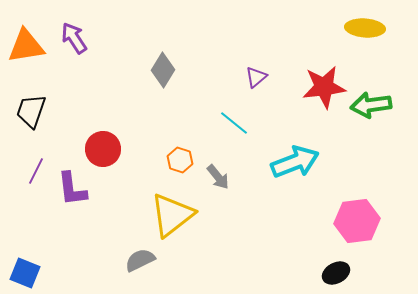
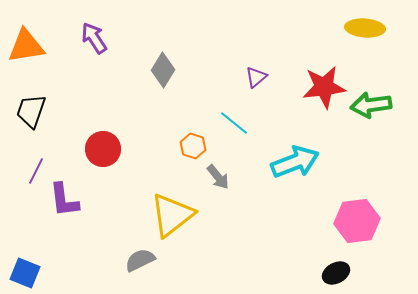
purple arrow: moved 20 px right
orange hexagon: moved 13 px right, 14 px up
purple L-shape: moved 8 px left, 11 px down
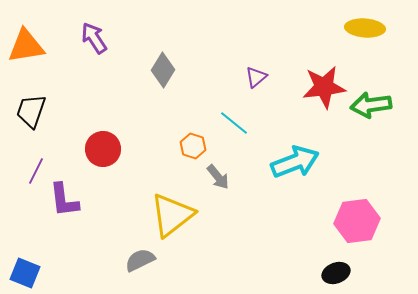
black ellipse: rotated 8 degrees clockwise
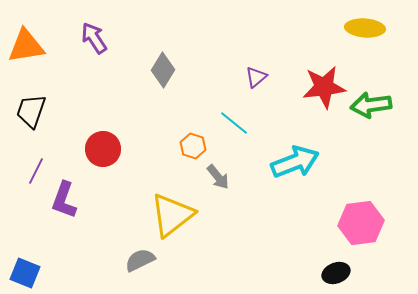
purple L-shape: rotated 27 degrees clockwise
pink hexagon: moved 4 px right, 2 px down
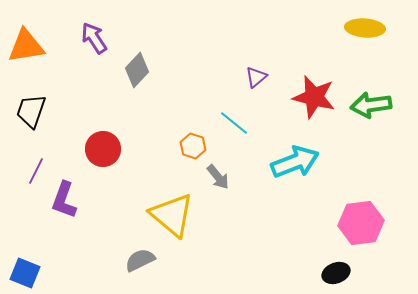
gray diamond: moved 26 px left; rotated 12 degrees clockwise
red star: moved 10 px left, 10 px down; rotated 21 degrees clockwise
yellow triangle: rotated 42 degrees counterclockwise
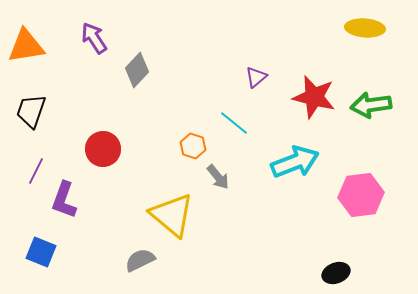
pink hexagon: moved 28 px up
blue square: moved 16 px right, 21 px up
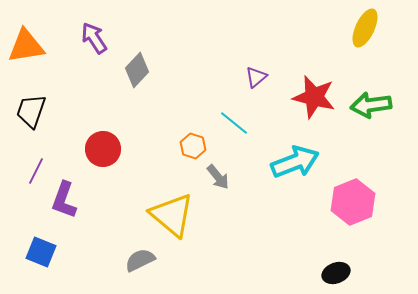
yellow ellipse: rotated 69 degrees counterclockwise
pink hexagon: moved 8 px left, 7 px down; rotated 15 degrees counterclockwise
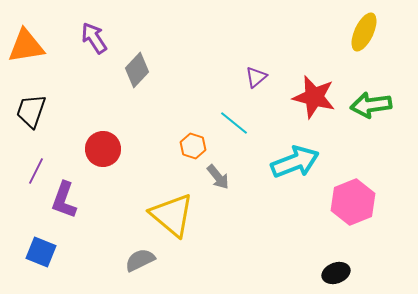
yellow ellipse: moved 1 px left, 4 px down
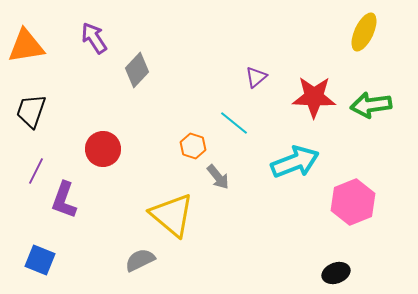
red star: rotated 12 degrees counterclockwise
blue square: moved 1 px left, 8 px down
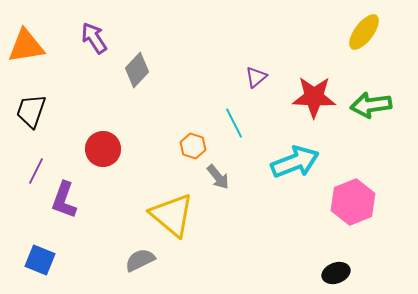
yellow ellipse: rotated 12 degrees clockwise
cyan line: rotated 24 degrees clockwise
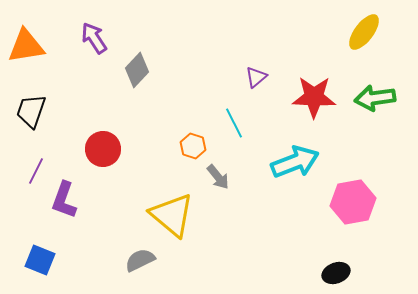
green arrow: moved 4 px right, 7 px up
pink hexagon: rotated 12 degrees clockwise
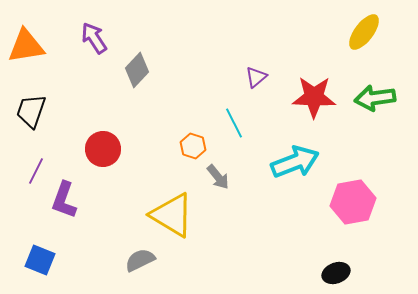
yellow triangle: rotated 9 degrees counterclockwise
